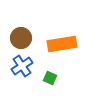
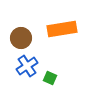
orange rectangle: moved 15 px up
blue cross: moved 5 px right
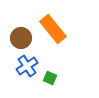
orange rectangle: moved 9 px left; rotated 60 degrees clockwise
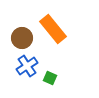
brown circle: moved 1 px right
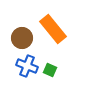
blue cross: rotated 35 degrees counterclockwise
green square: moved 8 px up
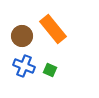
brown circle: moved 2 px up
blue cross: moved 3 px left
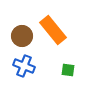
orange rectangle: moved 1 px down
green square: moved 18 px right; rotated 16 degrees counterclockwise
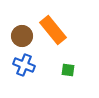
blue cross: moved 1 px up
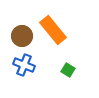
green square: rotated 24 degrees clockwise
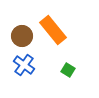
blue cross: rotated 15 degrees clockwise
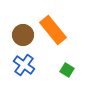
brown circle: moved 1 px right, 1 px up
green square: moved 1 px left
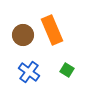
orange rectangle: moved 1 px left; rotated 16 degrees clockwise
blue cross: moved 5 px right, 7 px down
